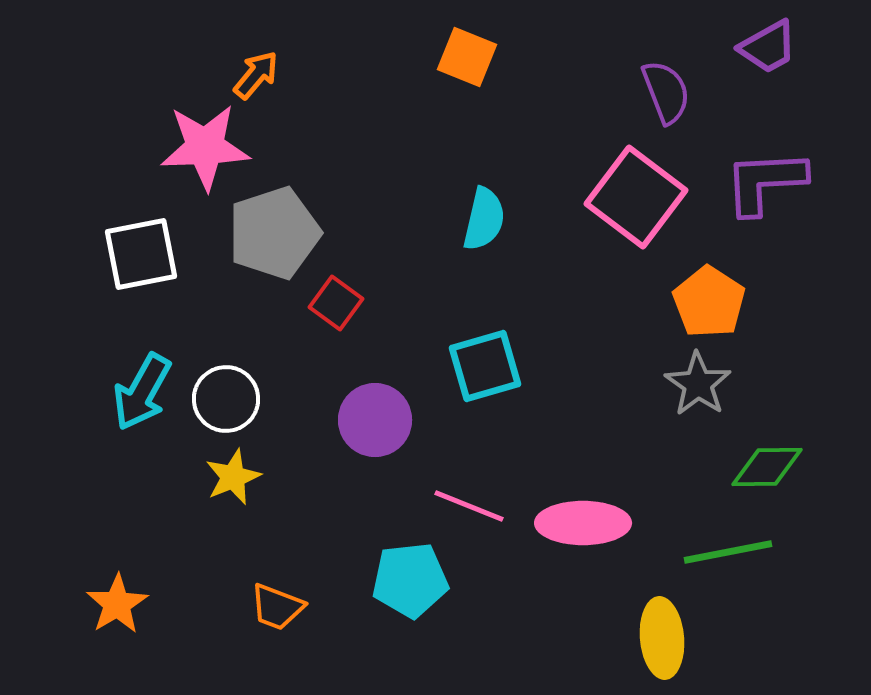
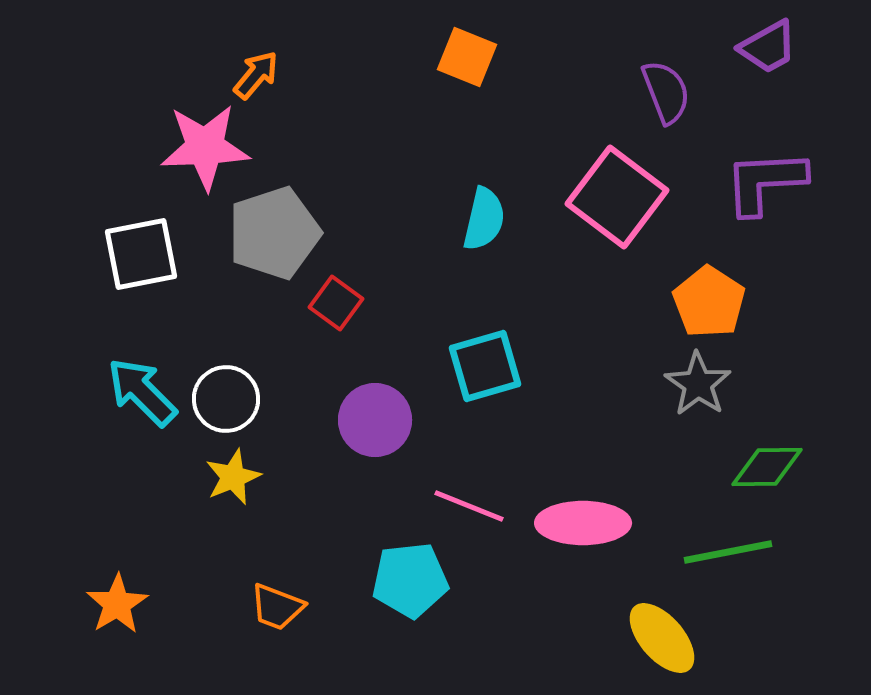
pink square: moved 19 px left
cyan arrow: rotated 106 degrees clockwise
yellow ellipse: rotated 36 degrees counterclockwise
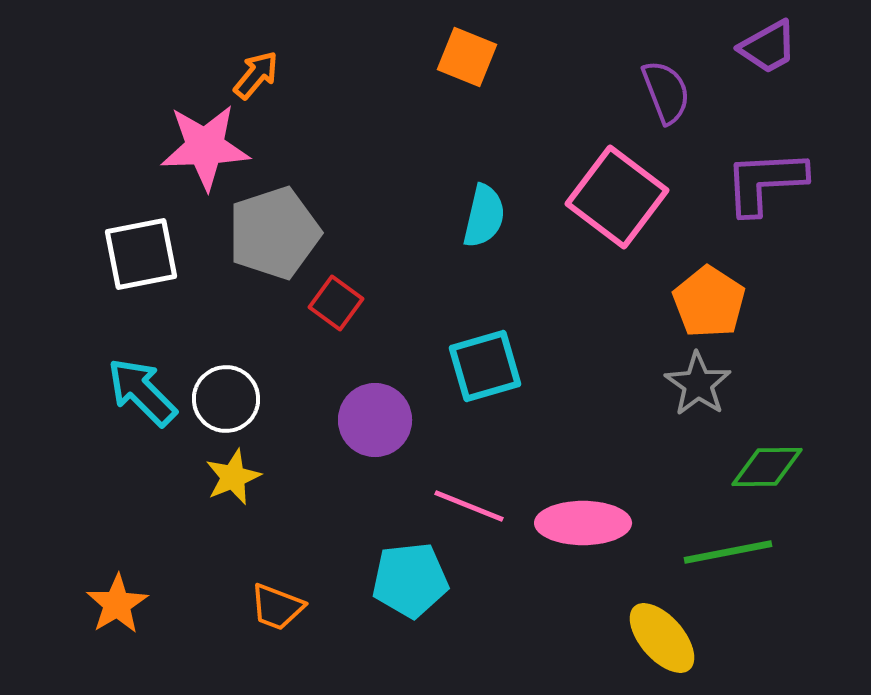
cyan semicircle: moved 3 px up
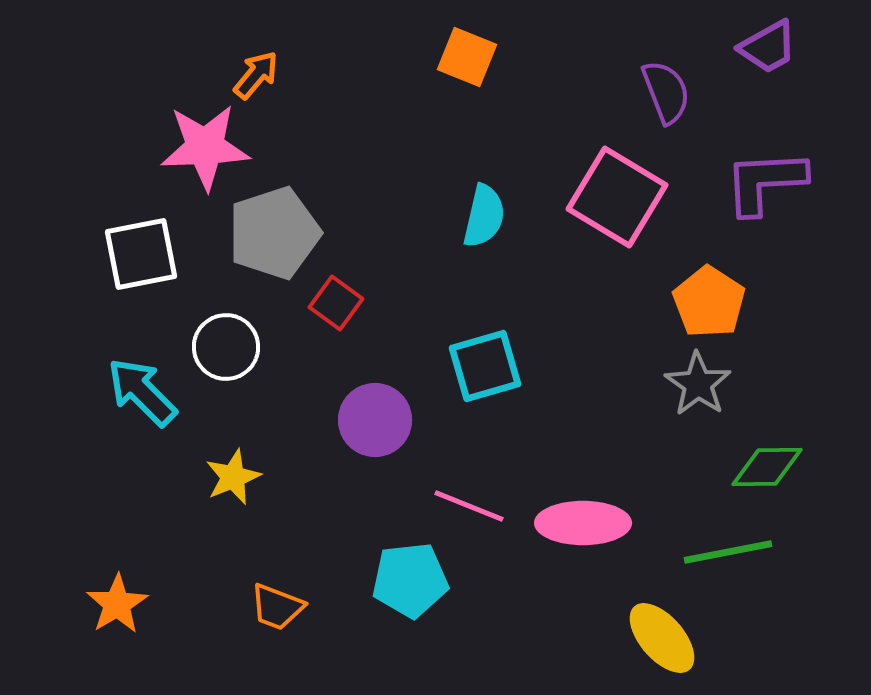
pink square: rotated 6 degrees counterclockwise
white circle: moved 52 px up
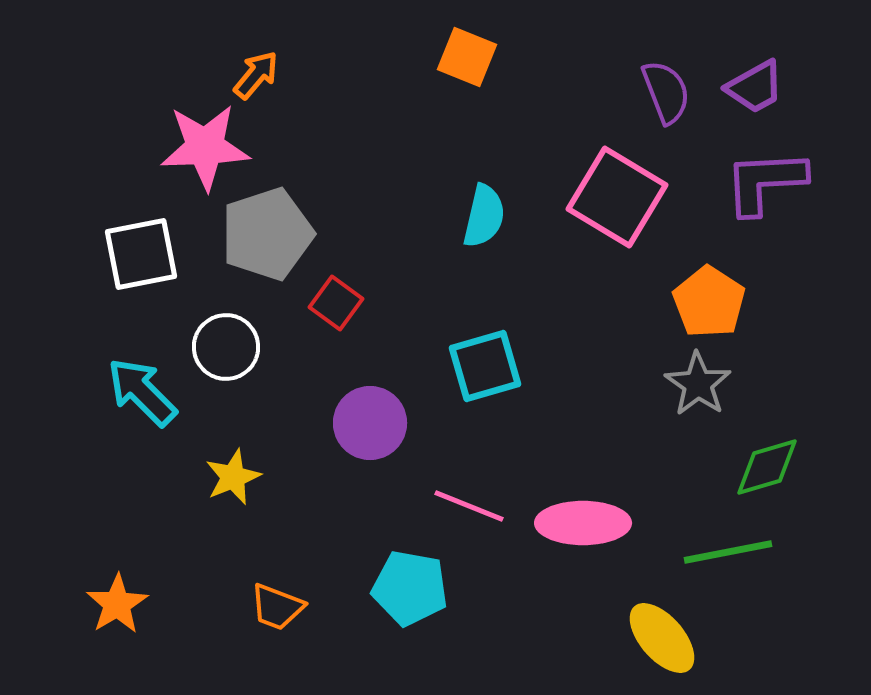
purple trapezoid: moved 13 px left, 40 px down
gray pentagon: moved 7 px left, 1 px down
purple circle: moved 5 px left, 3 px down
green diamond: rotated 16 degrees counterclockwise
cyan pentagon: moved 8 px down; rotated 16 degrees clockwise
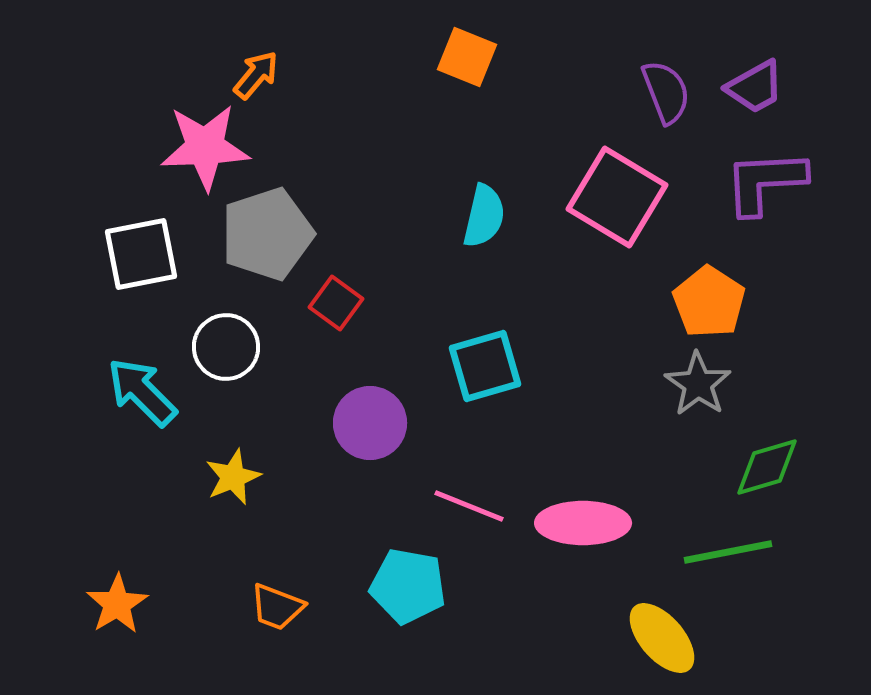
cyan pentagon: moved 2 px left, 2 px up
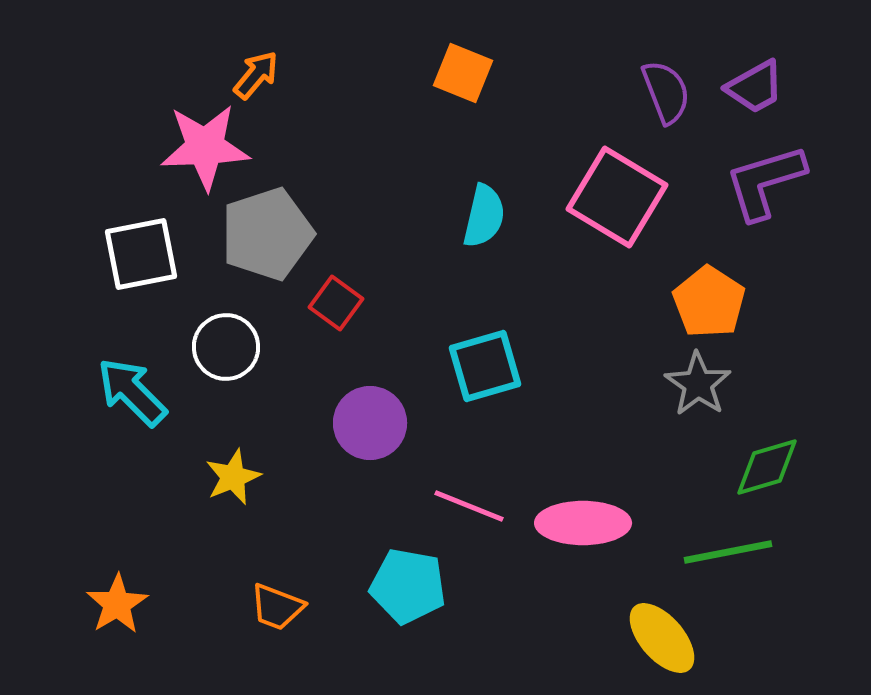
orange square: moved 4 px left, 16 px down
purple L-shape: rotated 14 degrees counterclockwise
cyan arrow: moved 10 px left
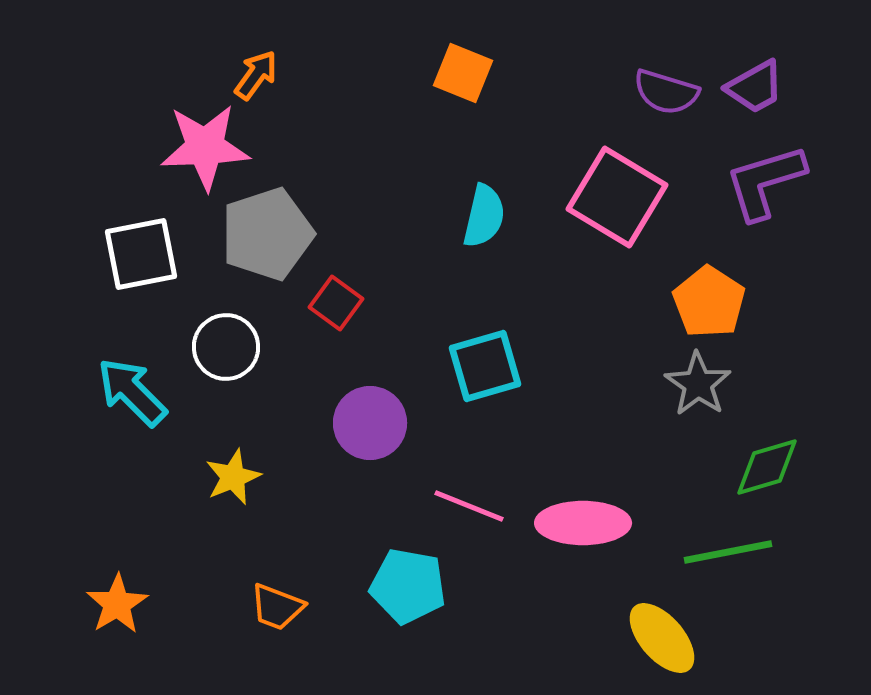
orange arrow: rotated 4 degrees counterclockwise
purple semicircle: rotated 128 degrees clockwise
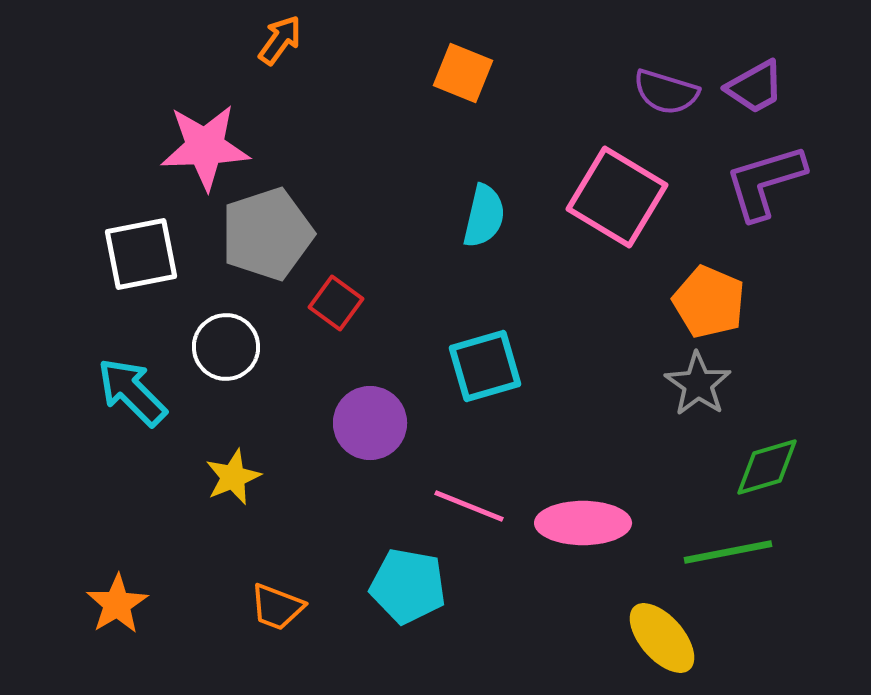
orange arrow: moved 24 px right, 35 px up
orange pentagon: rotated 10 degrees counterclockwise
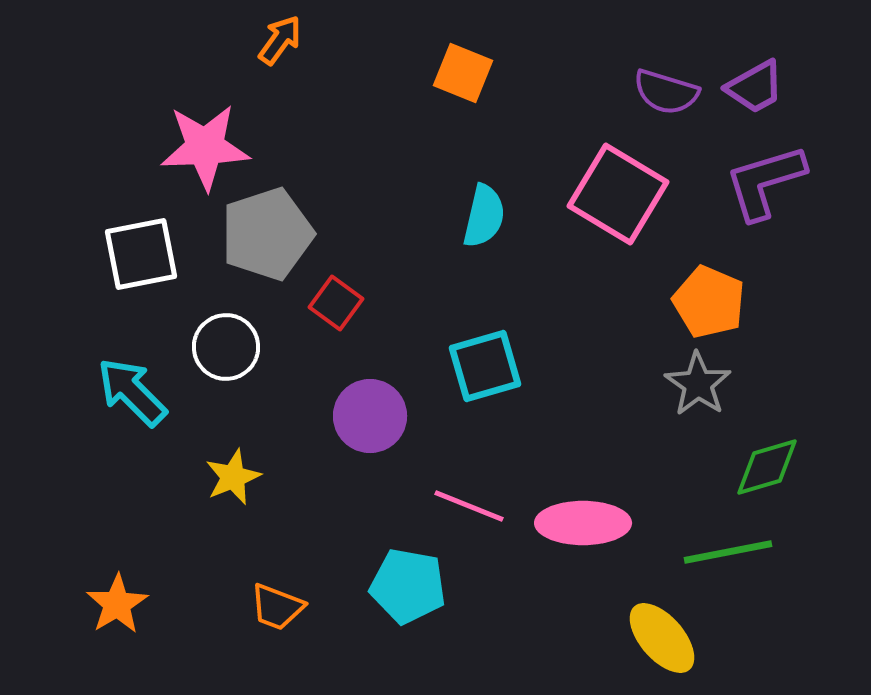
pink square: moved 1 px right, 3 px up
purple circle: moved 7 px up
